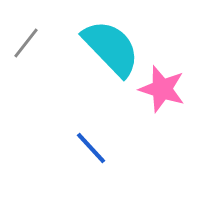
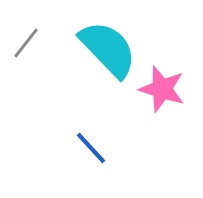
cyan semicircle: moved 3 px left, 1 px down
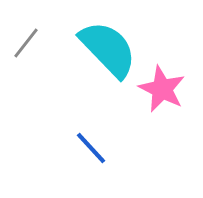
pink star: rotated 9 degrees clockwise
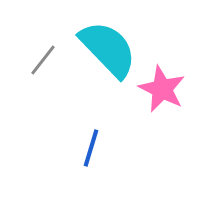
gray line: moved 17 px right, 17 px down
blue line: rotated 60 degrees clockwise
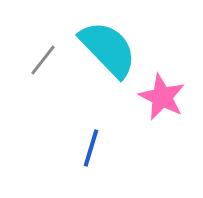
pink star: moved 8 px down
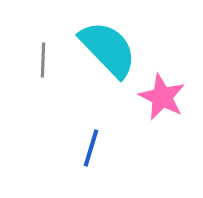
gray line: rotated 36 degrees counterclockwise
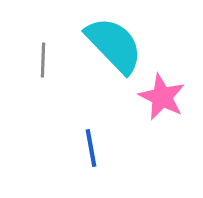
cyan semicircle: moved 6 px right, 4 px up
blue line: rotated 27 degrees counterclockwise
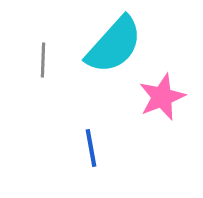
cyan semicircle: rotated 86 degrees clockwise
pink star: rotated 24 degrees clockwise
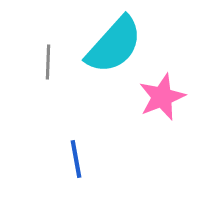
gray line: moved 5 px right, 2 px down
blue line: moved 15 px left, 11 px down
